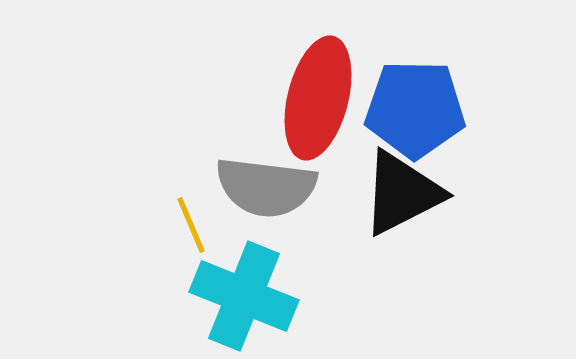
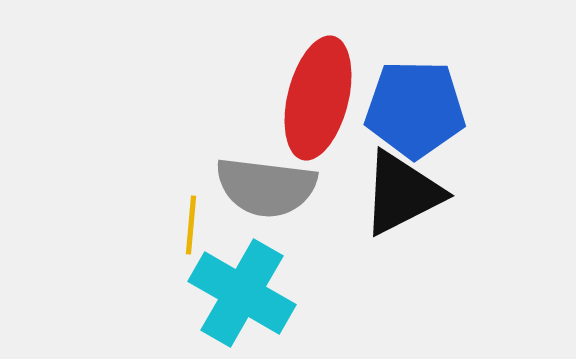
yellow line: rotated 28 degrees clockwise
cyan cross: moved 2 px left, 3 px up; rotated 8 degrees clockwise
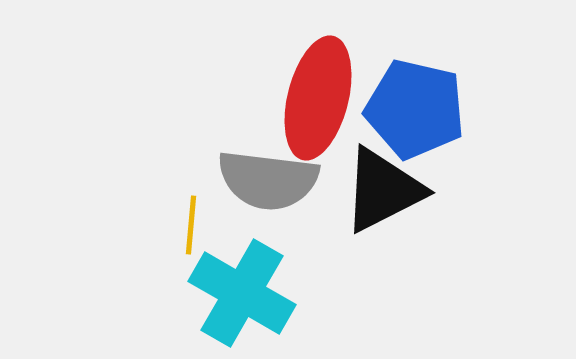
blue pentagon: rotated 12 degrees clockwise
gray semicircle: moved 2 px right, 7 px up
black triangle: moved 19 px left, 3 px up
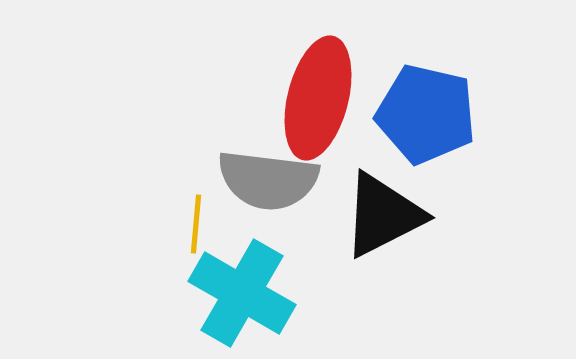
blue pentagon: moved 11 px right, 5 px down
black triangle: moved 25 px down
yellow line: moved 5 px right, 1 px up
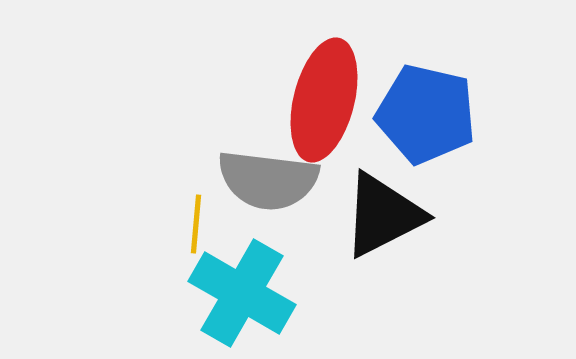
red ellipse: moved 6 px right, 2 px down
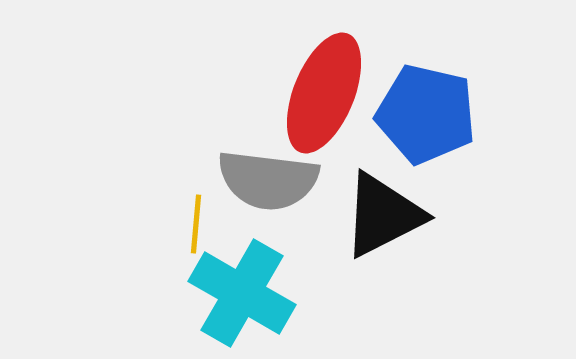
red ellipse: moved 7 px up; rotated 8 degrees clockwise
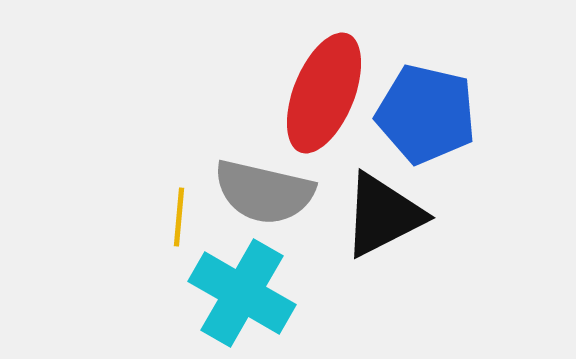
gray semicircle: moved 4 px left, 12 px down; rotated 6 degrees clockwise
yellow line: moved 17 px left, 7 px up
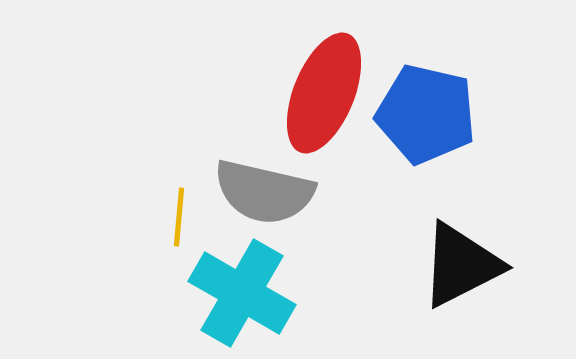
black triangle: moved 78 px right, 50 px down
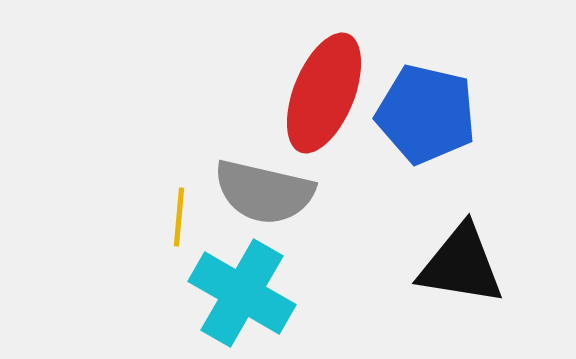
black triangle: rotated 36 degrees clockwise
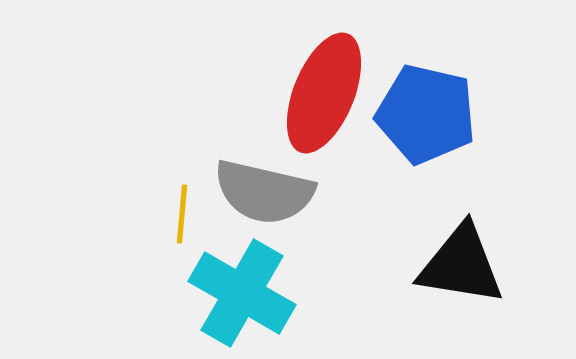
yellow line: moved 3 px right, 3 px up
